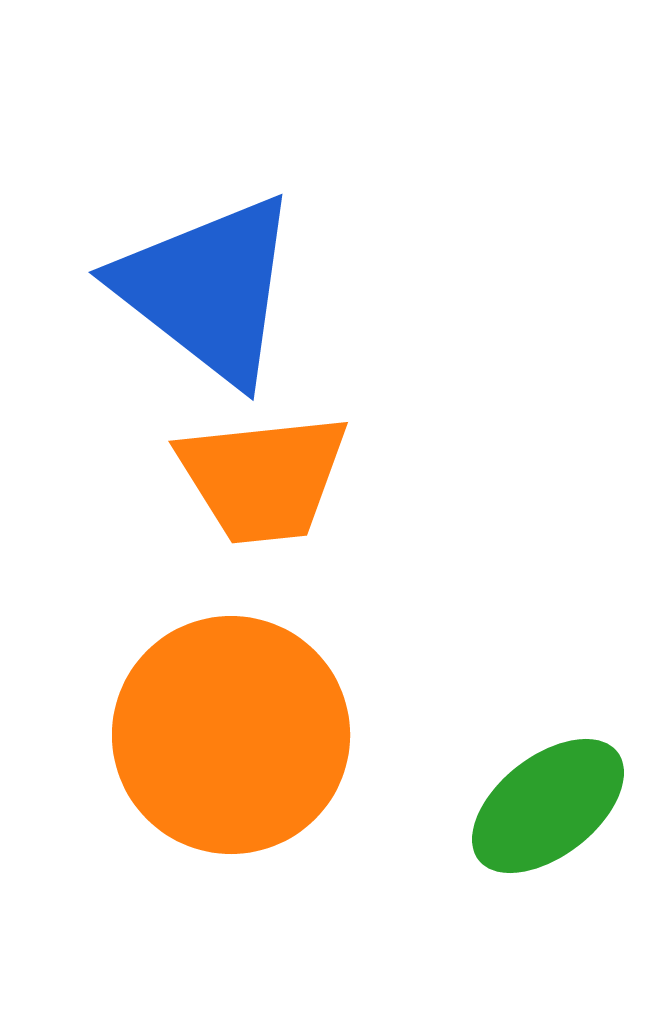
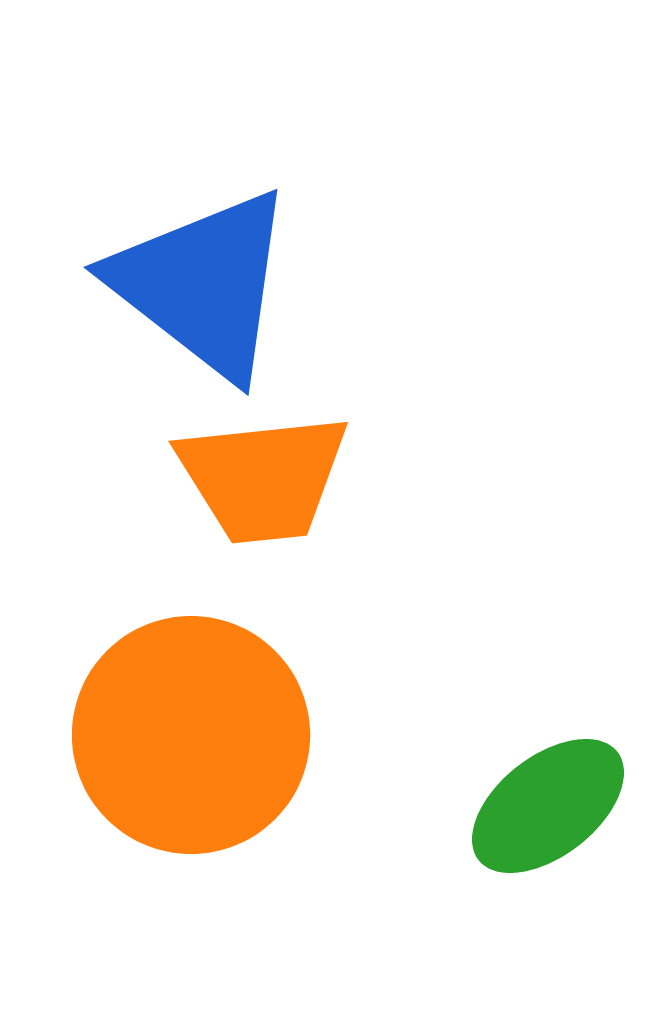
blue triangle: moved 5 px left, 5 px up
orange circle: moved 40 px left
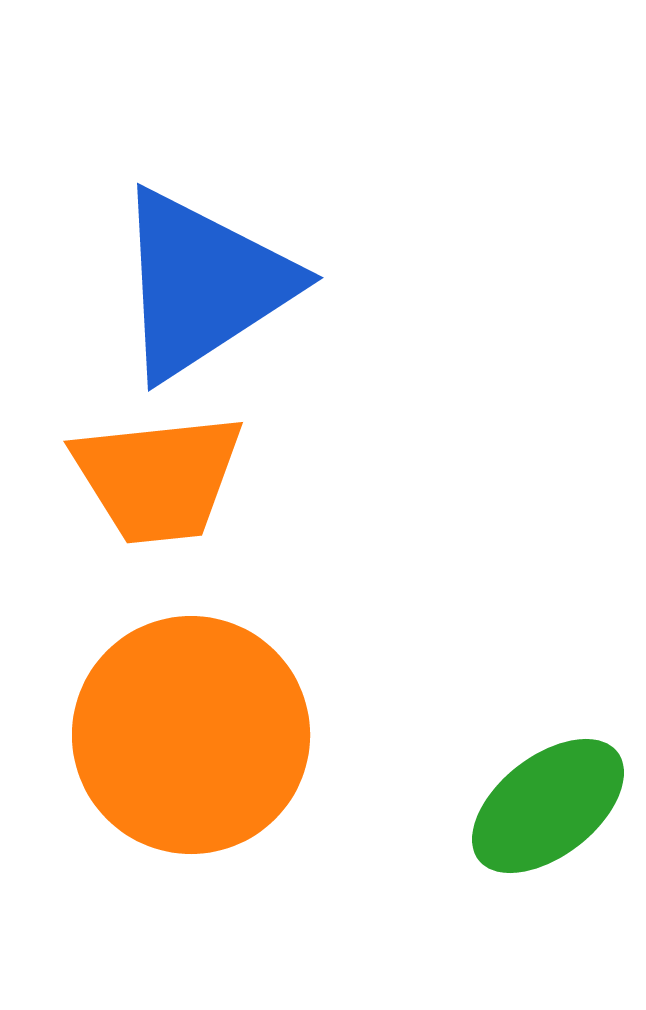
blue triangle: rotated 49 degrees clockwise
orange trapezoid: moved 105 px left
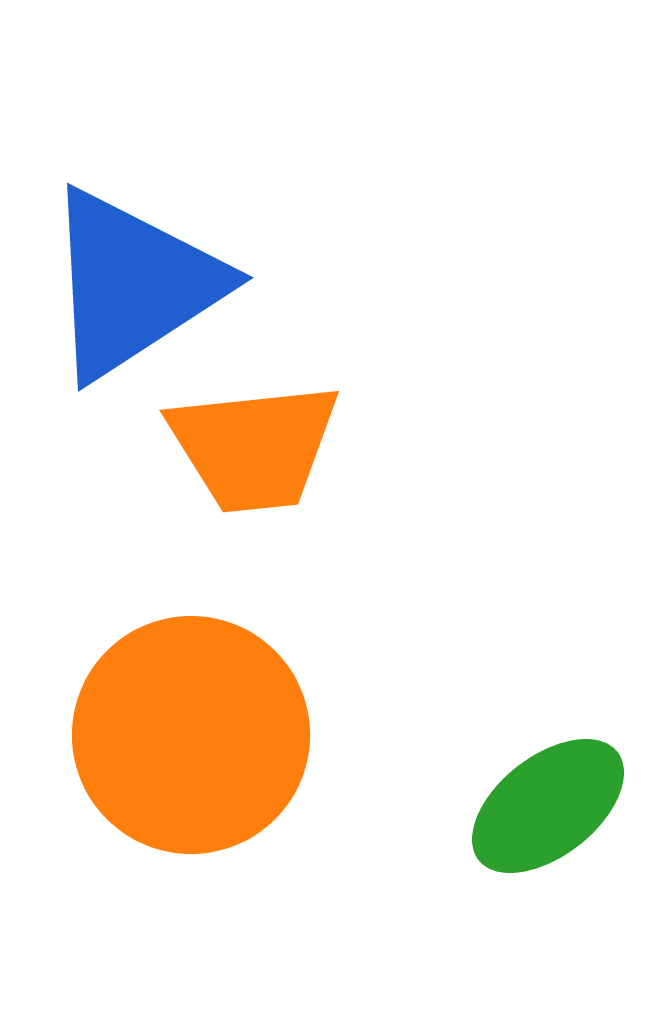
blue triangle: moved 70 px left
orange trapezoid: moved 96 px right, 31 px up
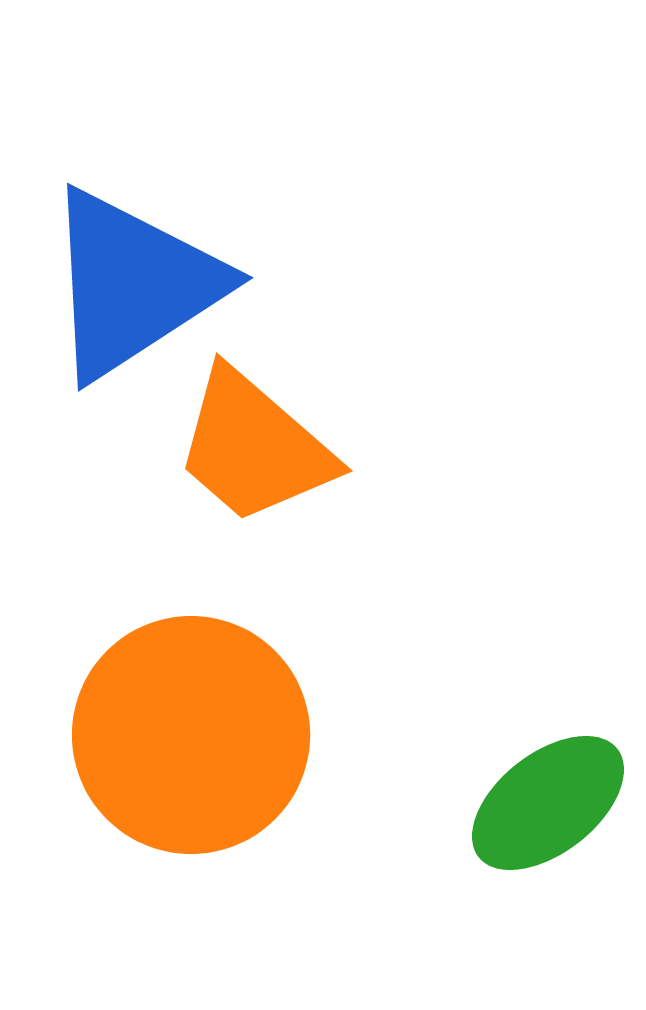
orange trapezoid: rotated 47 degrees clockwise
green ellipse: moved 3 px up
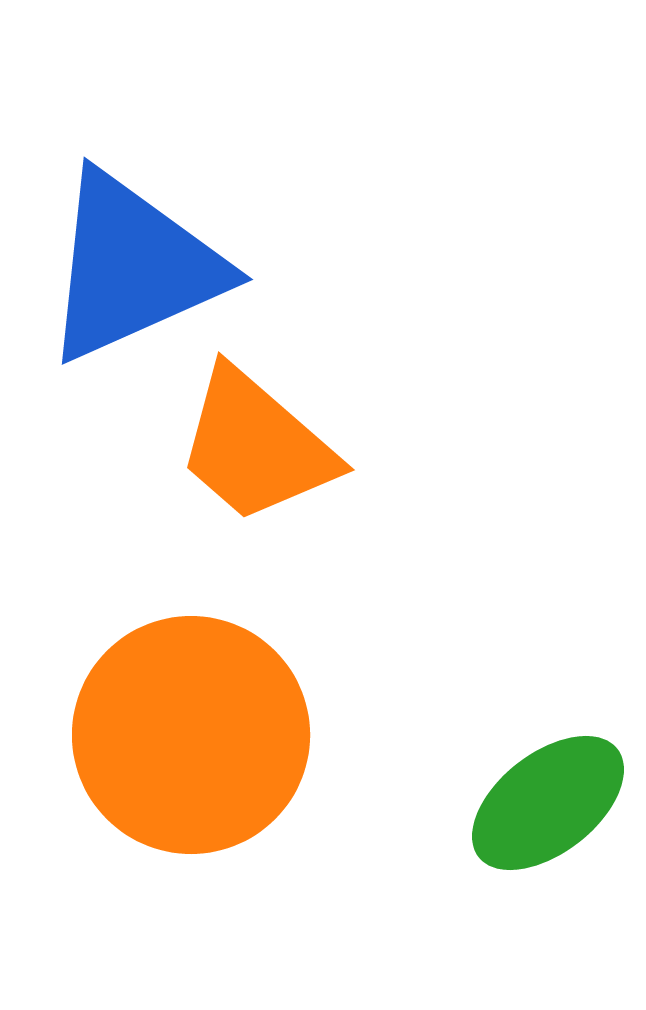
blue triangle: moved 17 px up; rotated 9 degrees clockwise
orange trapezoid: moved 2 px right, 1 px up
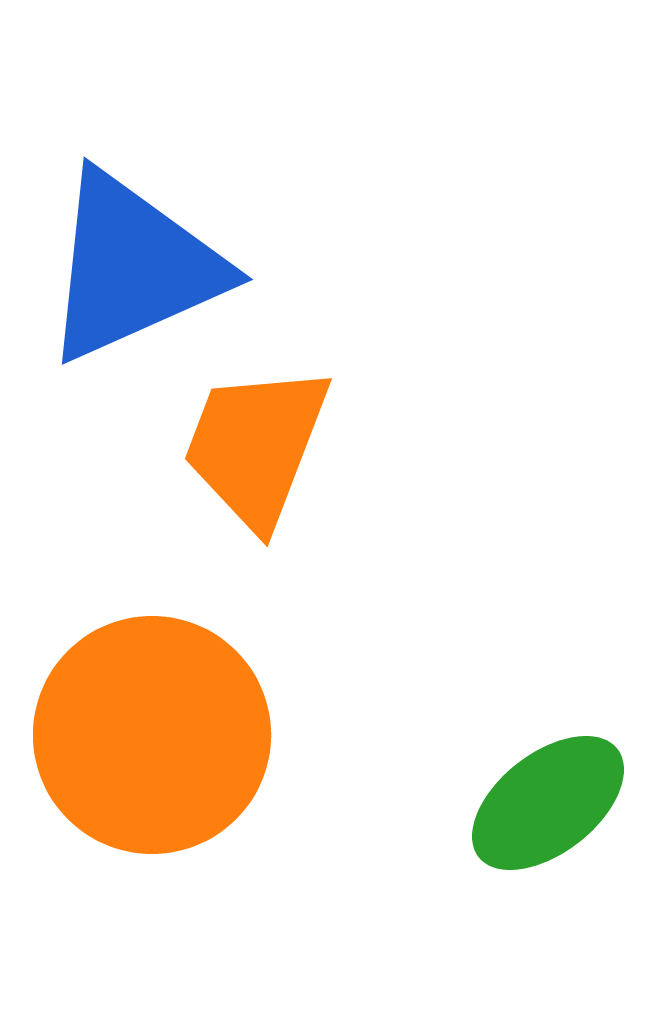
orange trapezoid: rotated 70 degrees clockwise
orange circle: moved 39 px left
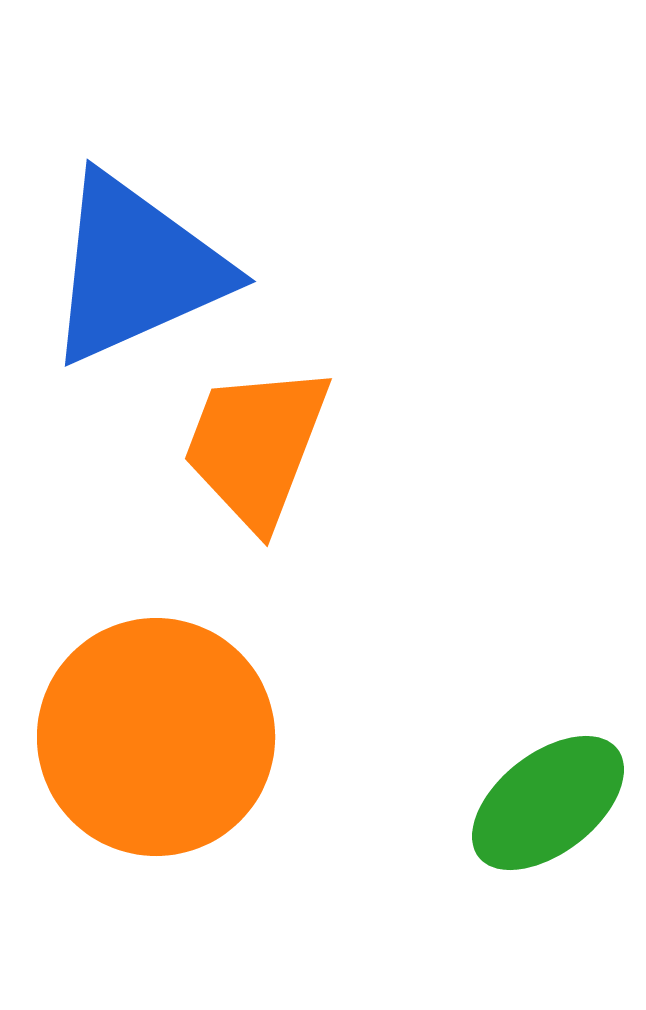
blue triangle: moved 3 px right, 2 px down
orange circle: moved 4 px right, 2 px down
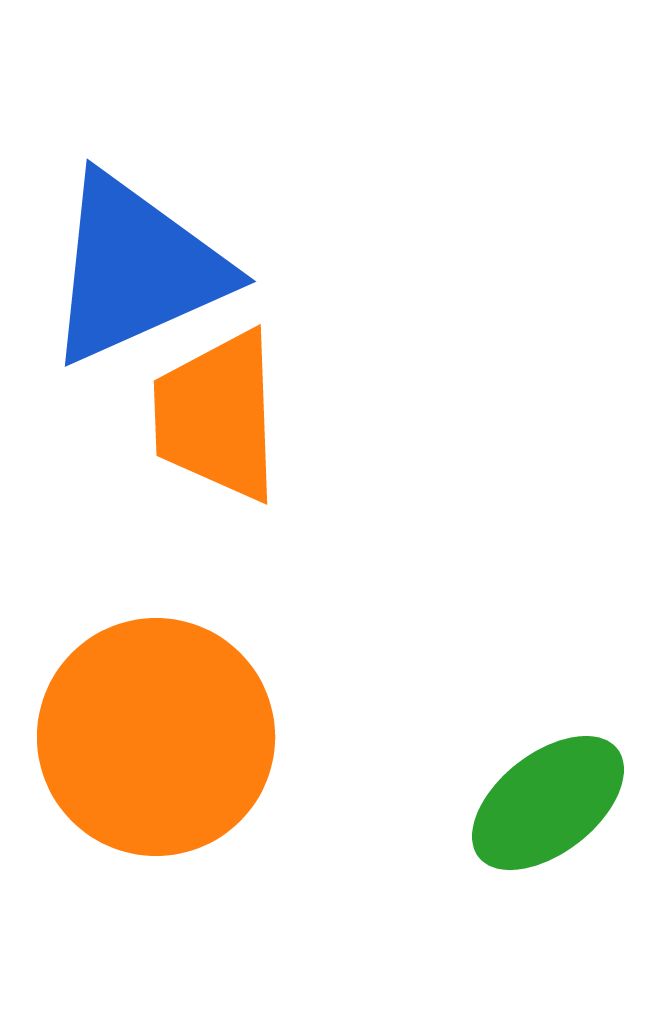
orange trapezoid: moved 39 px left, 30 px up; rotated 23 degrees counterclockwise
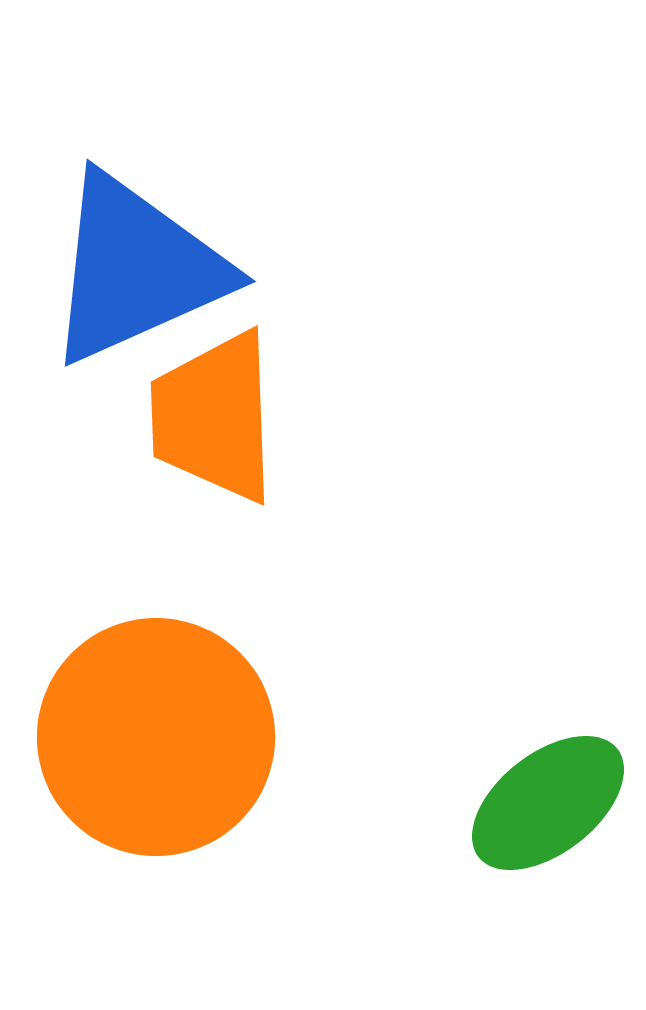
orange trapezoid: moved 3 px left, 1 px down
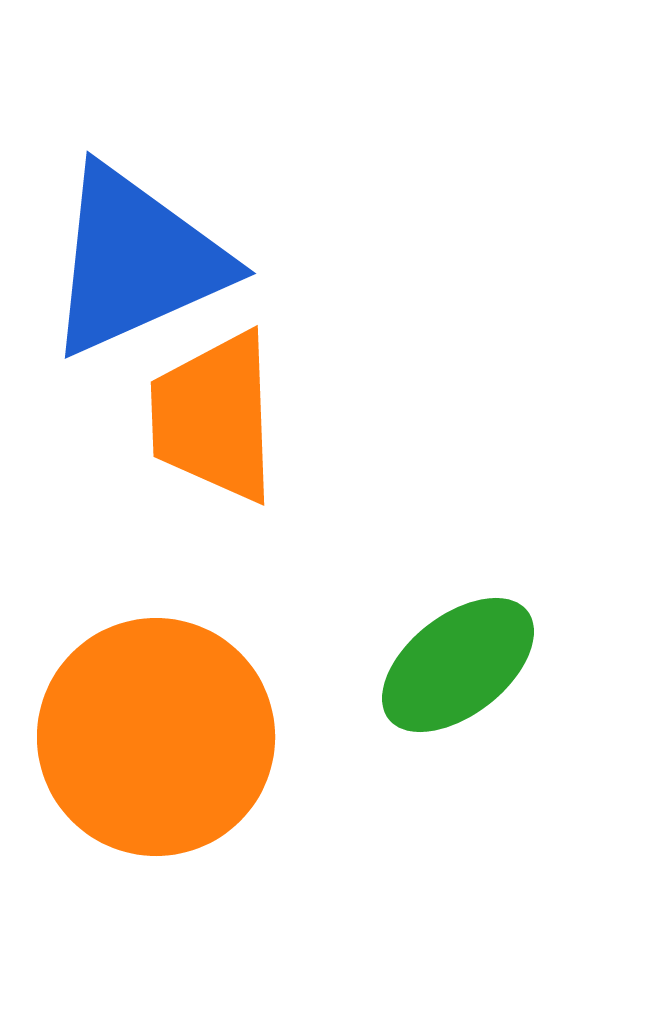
blue triangle: moved 8 px up
green ellipse: moved 90 px left, 138 px up
